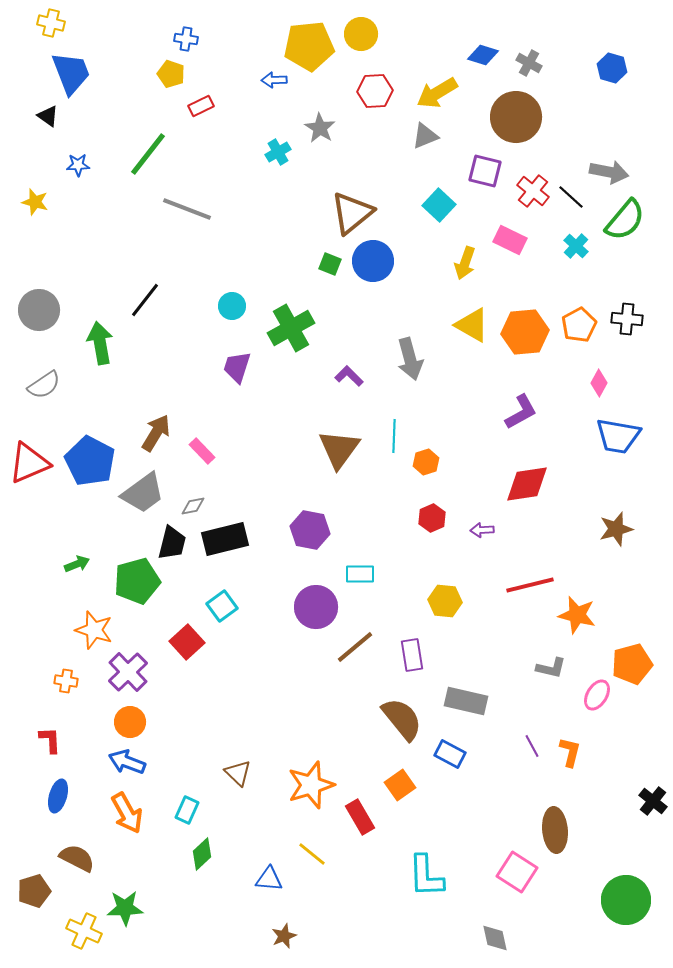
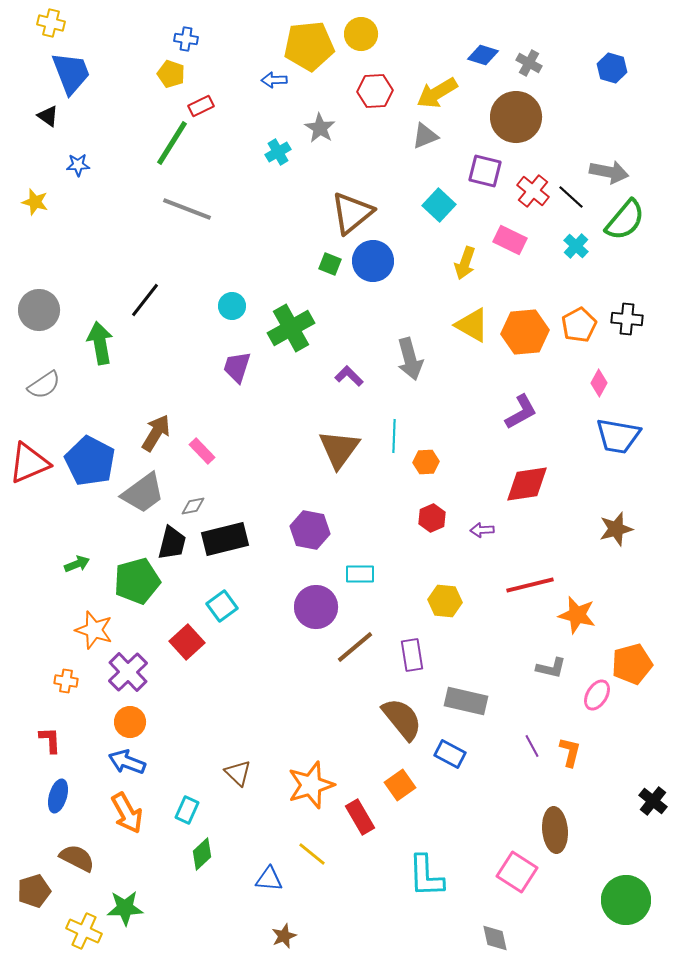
green line at (148, 154): moved 24 px right, 11 px up; rotated 6 degrees counterclockwise
orange hexagon at (426, 462): rotated 15 degrees clockwise
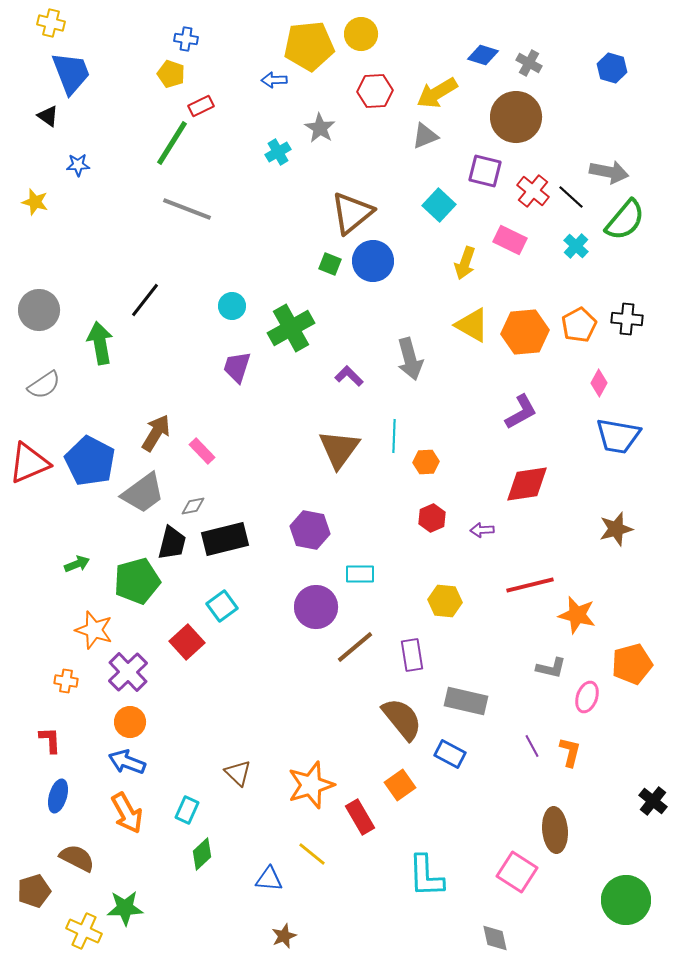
pink ellipse at (597, 695): moved 10 px left, 2 px down; rotated 12 degrees counterclockwise
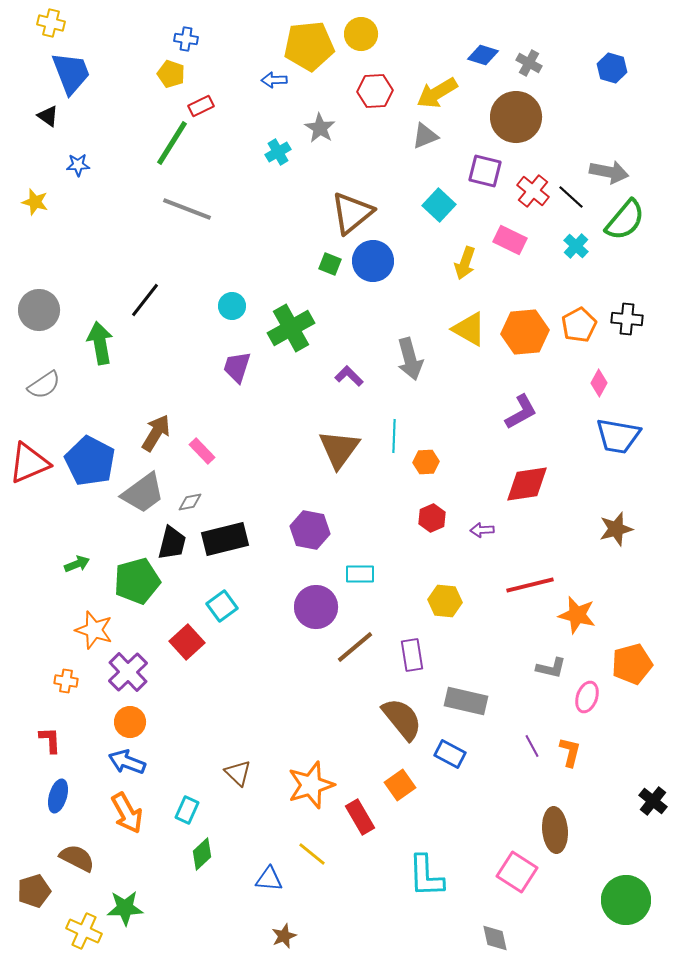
yellow triangle at (472, 325): moved 3 px left, 4 px down
gray diamond at (193, 506): moved 3 px left, 4 px up
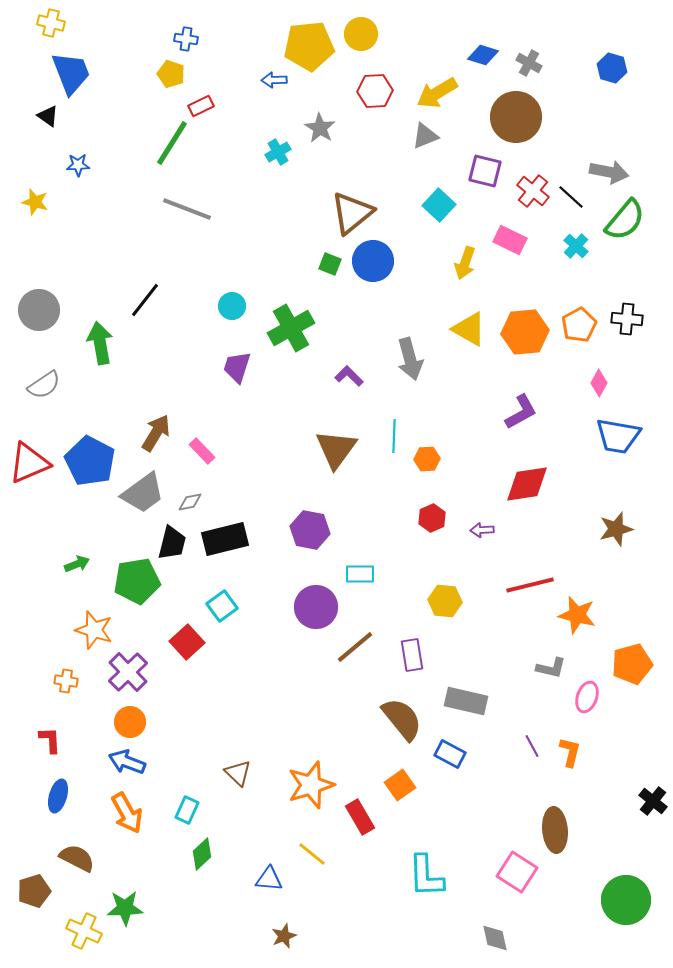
brown triangle at (339, 449): moved 3 px left
orange hexagon at (426, 462): moved 1 px right, 3 px up
green pentagon at (137, 581): rotated 6 degrees clockwise
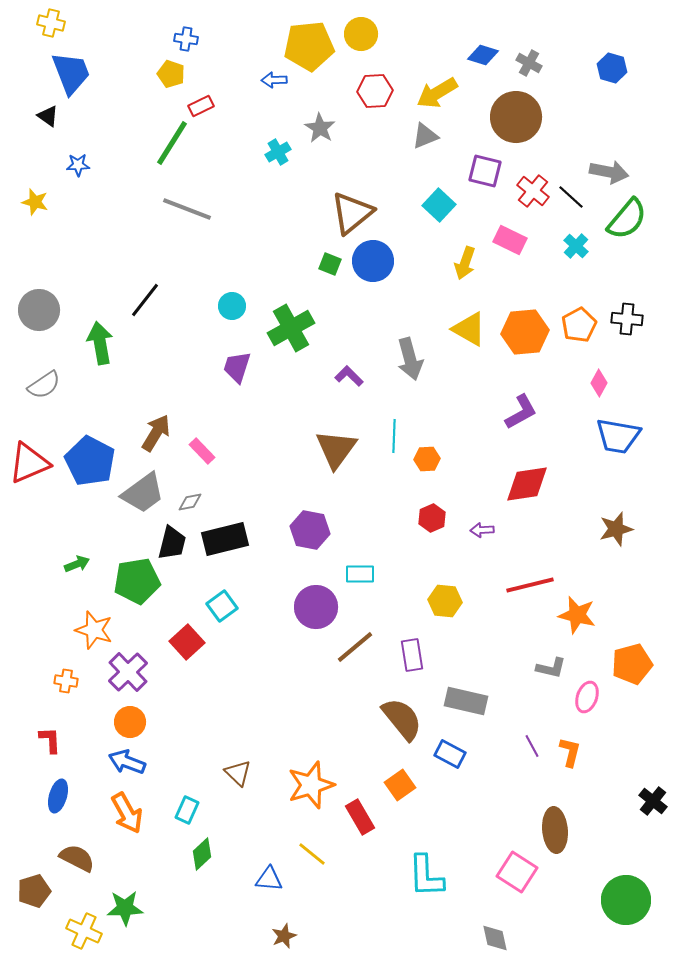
green semicircle at (625, 220): moved 2 px right, 1 px up
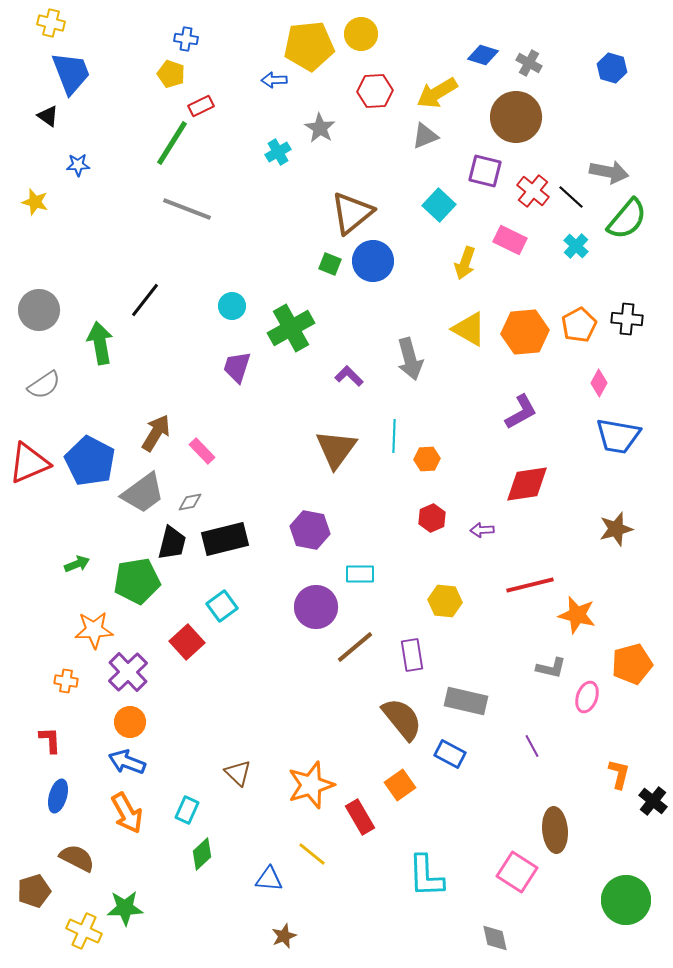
orange star at (94, 630): rotated 21 degrees counterclockwise
orange L-shape at (570, 752): moved 49 px right, 22 px down
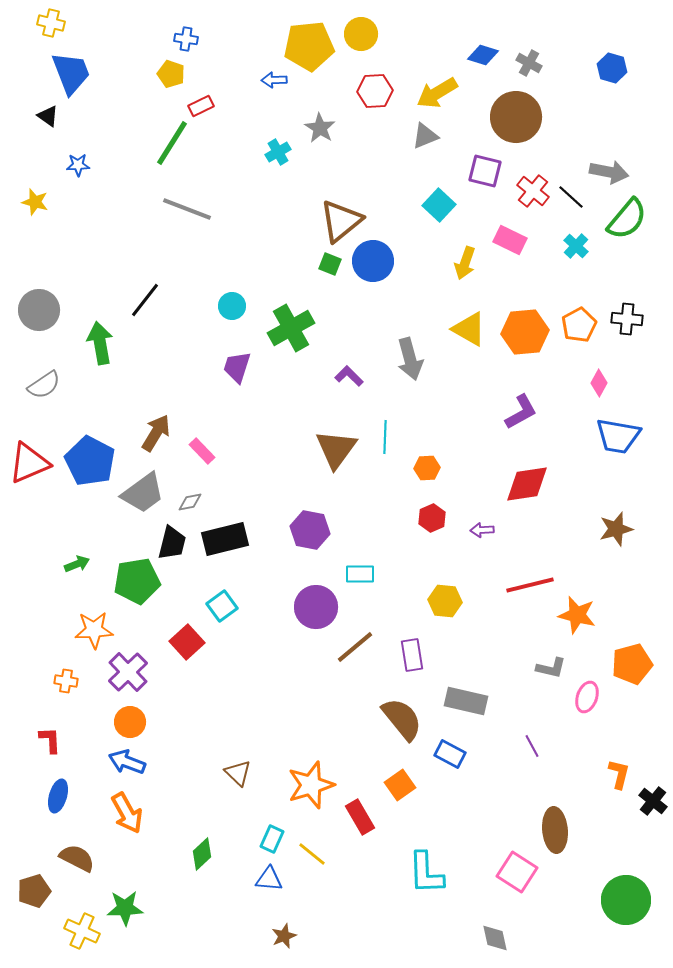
brown triangle at (352, 213): moved 11 px left, 8 px down
cyan line at (394, 436): moved 9 px left, 1 px down
orange hexagon at (427, 459): moved 9 px down
cyan rectangle at (187, 810): moved 85 px right, 29 px down
cyan L-shape at (426, 876): moved 3 px up
yellow cross at (84, 931): moved 2 px left
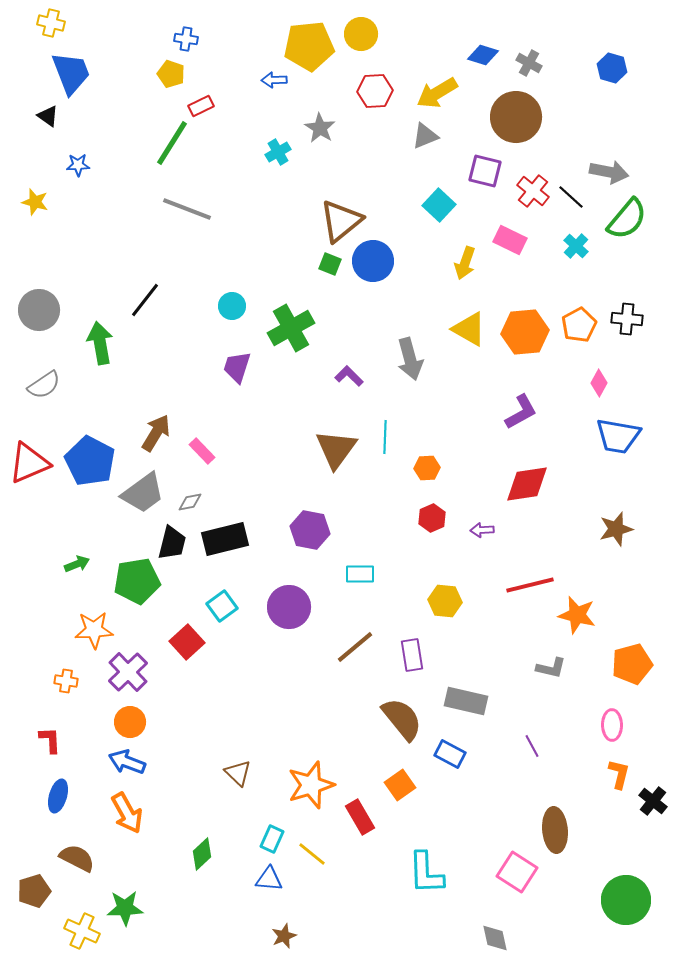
purple circle at (316, 607): moved 27 px left
pink ellipse at (587, 697): moved 25 px right, 28 px down; rotated 20 degrees counterclockwise
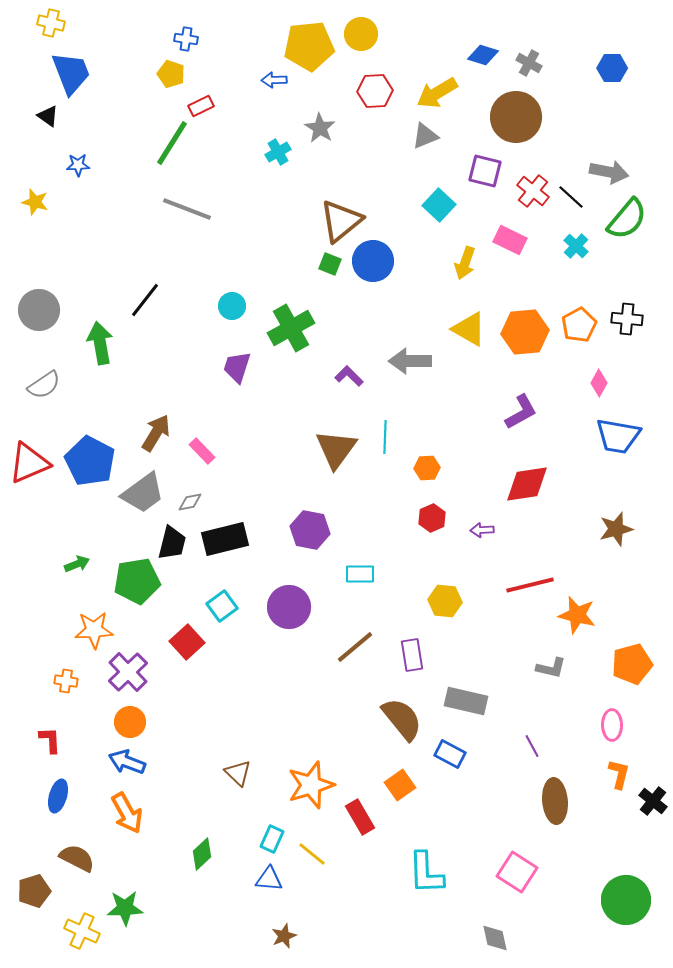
blue hexagon at (612, 68): rotated 16 degrees counterclockwise
gray arrow at (410, 359): moved 2 px down; rotated 105 degrees clockwise
brown ellipse at (555, 830): moved 29 px up
